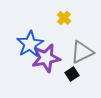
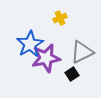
yellow cross: moved 4 px left; rotated 24 degrees clockwise
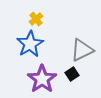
yellow cross: moved 24 px left, 1 px down; rotated 16 degrees counterclockwise
gray triangle: moved 2 px up
purple star: moved 4 px left, 21 px down; rotated 24 degrees counterclockwise
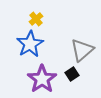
gray triangle: rotated 15 degrees counterclockwise
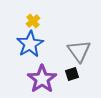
yellow cross: moved 3 px left, 2 px down
gray triangle: moved 3 px left, 1 px down; rotated 25 degrees counterclockwise
black square: rotated 16 degrees clockwise
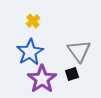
blue star: moved 8 px down
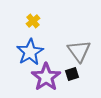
purple star: moved 4 px right, 2 px up
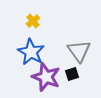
blue star: moved 1 px right; rotated 12 degrees counterclockwise
purple star: rotated 16 degrees counterclockwise
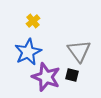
blue star: moved 3 px left; rotated 16 degrees clockwise
black square: moved 1 px down; rotated 32 degrees clockwise
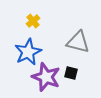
gray triangle: moved 1 px left, 9 px up; rotated 40 degrees counterclockwise
black square: moved 1 px left, 2 px up
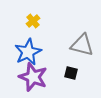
gray triangle: moved 4 px right, 3 px down
purple star: moved 13 px left
